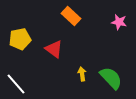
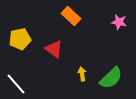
green semicircle: rotated 90 degrees clockwise
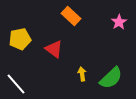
pink star: rotated 28 degrees clockwise
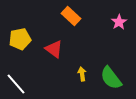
green semicircle: rotated 95 degrees clockwise
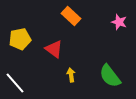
pink star: rotated 21 degrees counterclockwise
yellow arrow: moved 11 px left, 1 px down
green semicircle: moved 1 px left, 2 px up
white line: moved 1 px left, 1 px up
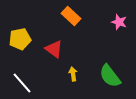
yellow arrow: moved 2 px right, 1 px up
white line: moved 7 px right
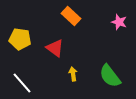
yellow pentagon: rotated 20 degrees clockwise
red triangle: moved 1 px right, 1 px up
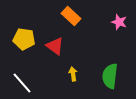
yellow pentagon: moved 4 px right
red triangle: moved 2 px up
green semicircle: rotated 45 degrees clockwise
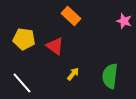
pink star: moved 5 px right, 1 px up
yellow arrow: rotated 48 degrees clockwise
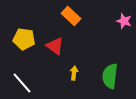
yellow arrow: moved 1 px right, 1 px up; rotated 32 degrees counterclockwise
